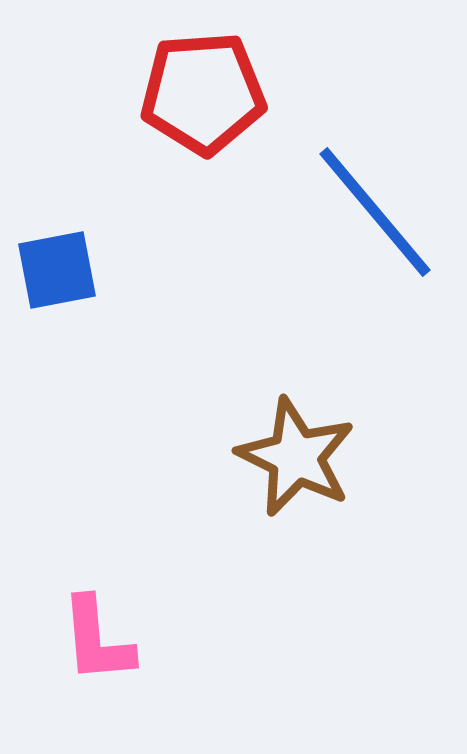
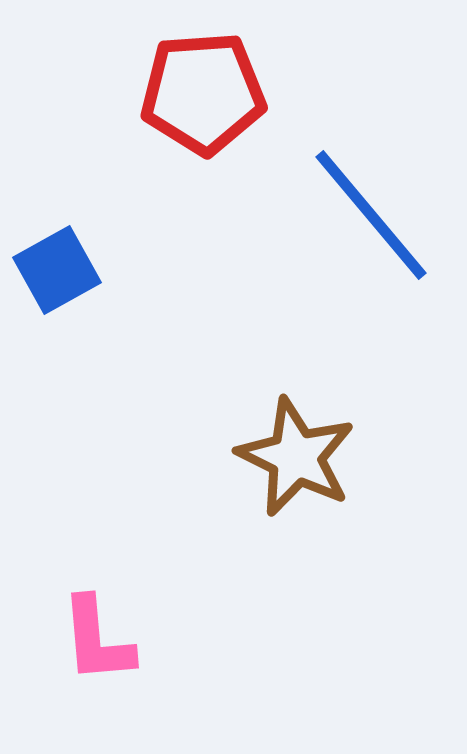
blue line: moved 4 px left, 3 px down
blue square: rotated 18 degrees counterclockwise
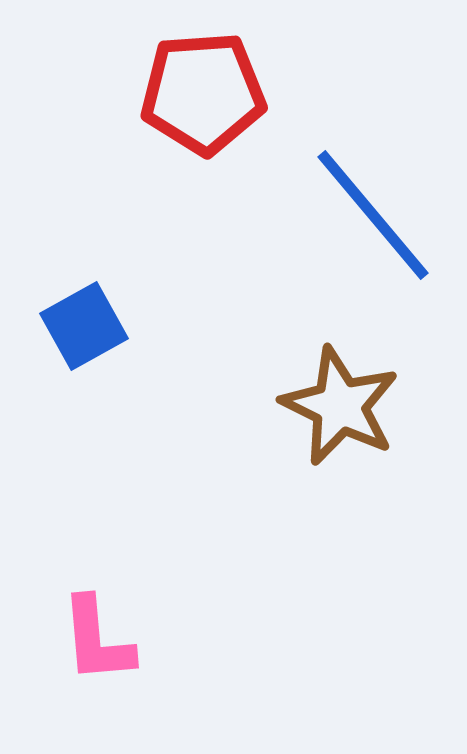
blue line: moved 2 px right
blue square: moved 27 px right, 56 px down
brown star: moved 44 px right, 51 px up
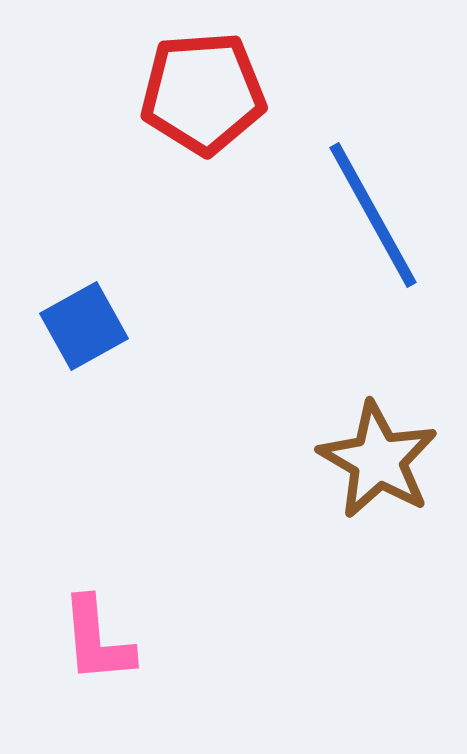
blue line: rotated 11 degrees clockwise
brown star: moved 38 px right, 54 px down; rotated 4 degrees clockwise
